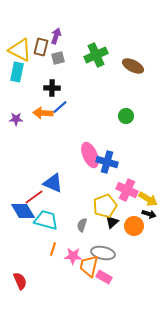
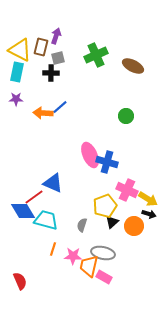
black cross: moved 1 px left, 15 px up
purple star: moved 20 px up
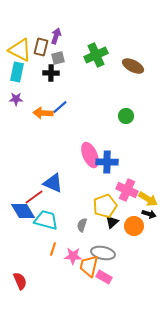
blue cross: rotated 15 degrees counterclockwise
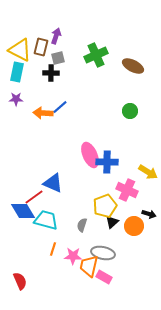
green circle: moved 4 px right, 5 px up
yellow arrow: moved 27 px up
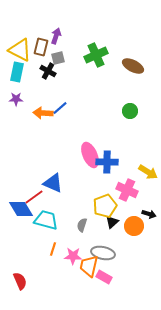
black cross: moved 3 px left, 2 px up; rotated 28 degrees clockwise
blue line: moved 1 px down
blue diamond: moved 2 px left, 2 px up
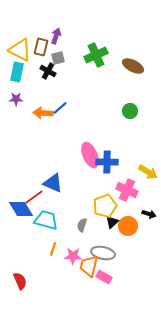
orange circle: moved 6 px left
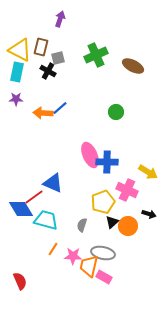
purple arrow: moved 4 px right, 17 px up
green circle: moved 14 px left, 1 px down
yellow pentagon: moved 2 px left, 4 px up
orange line: rotated 16 degrees clockwise
